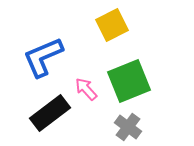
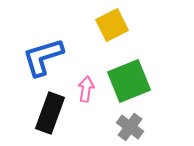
blue L-shape: rotated 6 degrees clockwise
pink arrow: rotated 50 degrees clockwise
black rectangle: rotated 33 degrees counterclockwise
gray cross: moved 2 px right
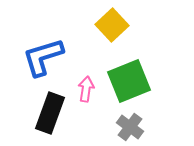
yellow square: rotated 16 degrees counterclockwise
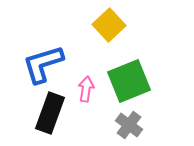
yellow square: moved 3 px left
blue L-shape: moved 7 px down
gray cross: moved 1 px left, 2 px up
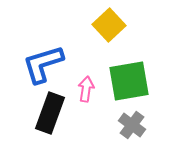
green square: rotated 12 degrees clockwise
gray cross: moved 3 px right
